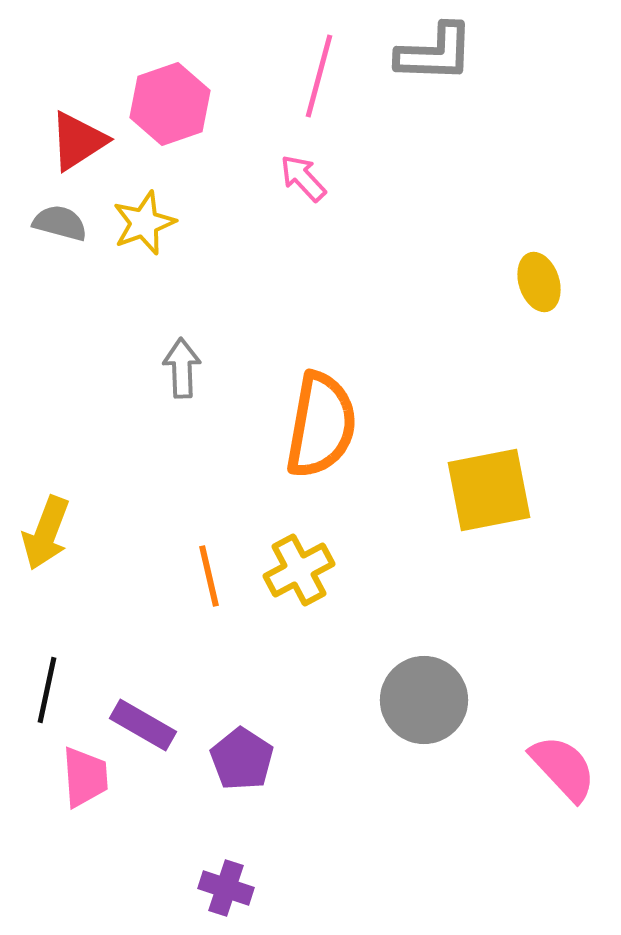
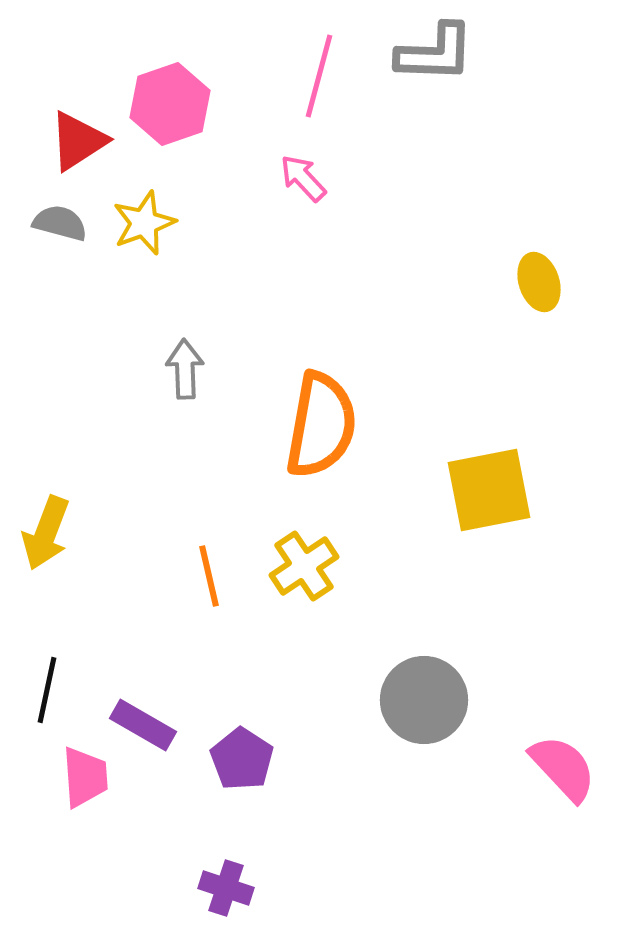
gray arrow: moved 3 px right, 1 px down
yellow cross: moved 5 px right, 4 px up; rotated 6 degrees counterclockwise
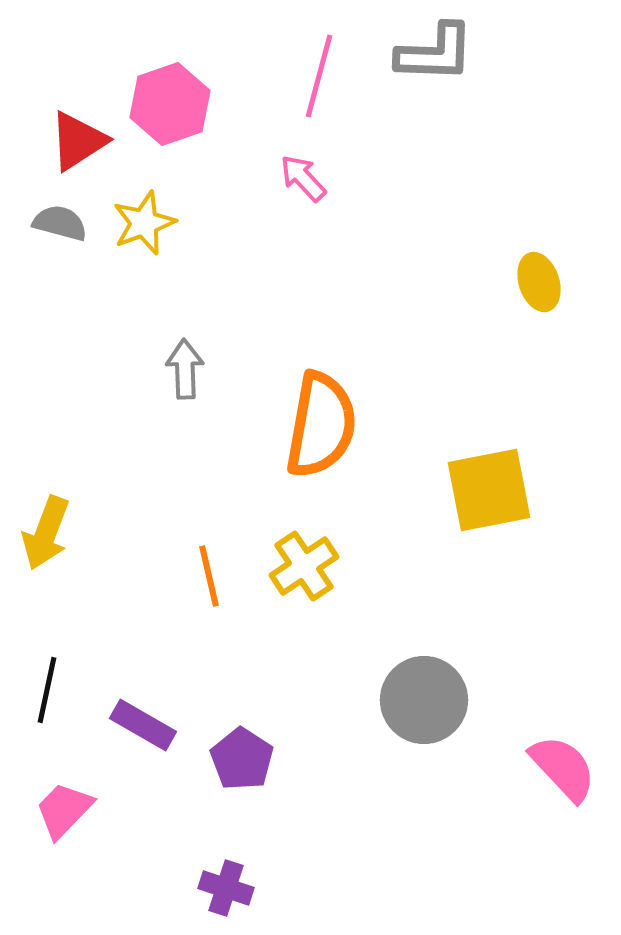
pink trapezoid: moved 21 px left, 33 px down; rotated 132 degrees counterclockwise
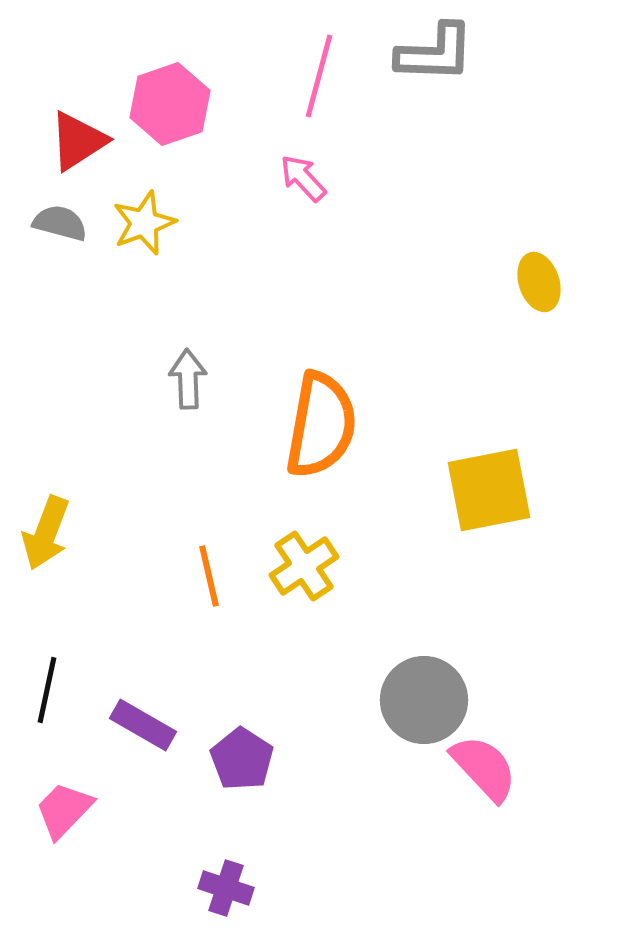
gray arrow: moved 3 px right, 10 px down
pink semicircle: moved 79 px left
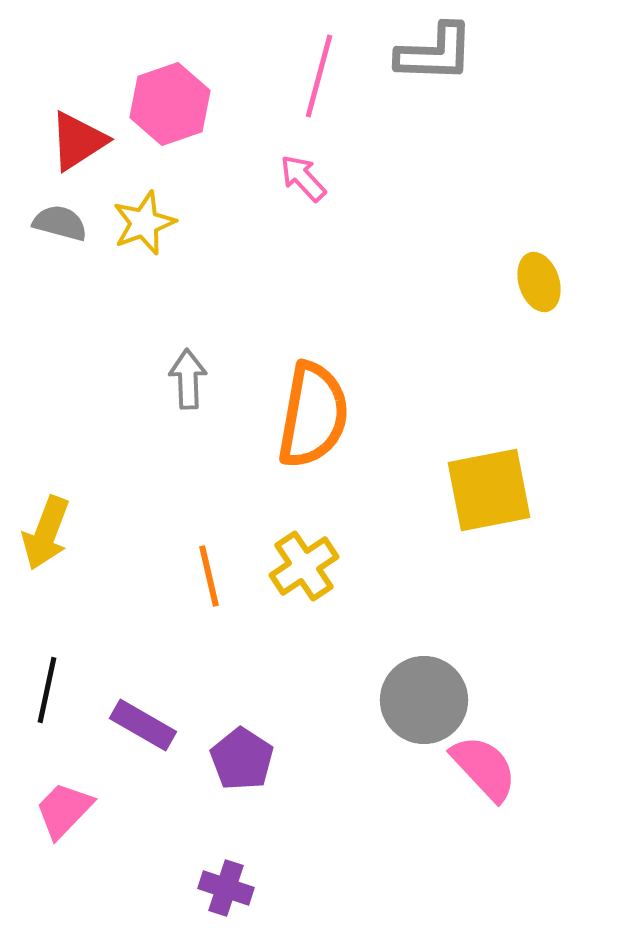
orange semicircle: moved 8 px left, 10 px up
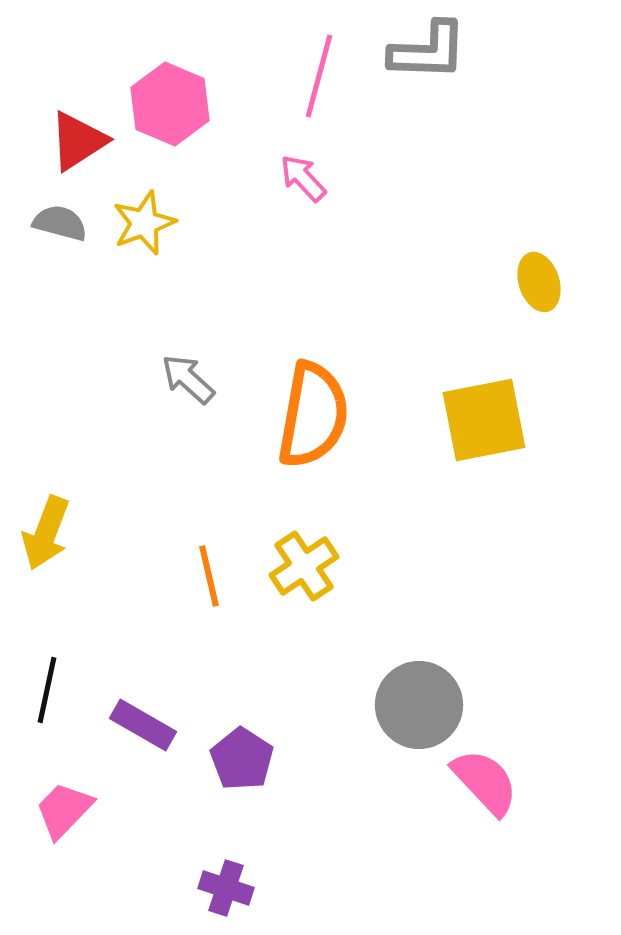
gray L-shape: moved 7 px left, 2 px up
pink hexagon: rotated 18 degrees counterclockwise
gray arrow: rotated 46 degrees counterclockwise
yellow square: moved 5 px left, 70 px up
gray circle: moved 5 px left, 5 px down
pink semicircle: moved 1 px right, 14 px down
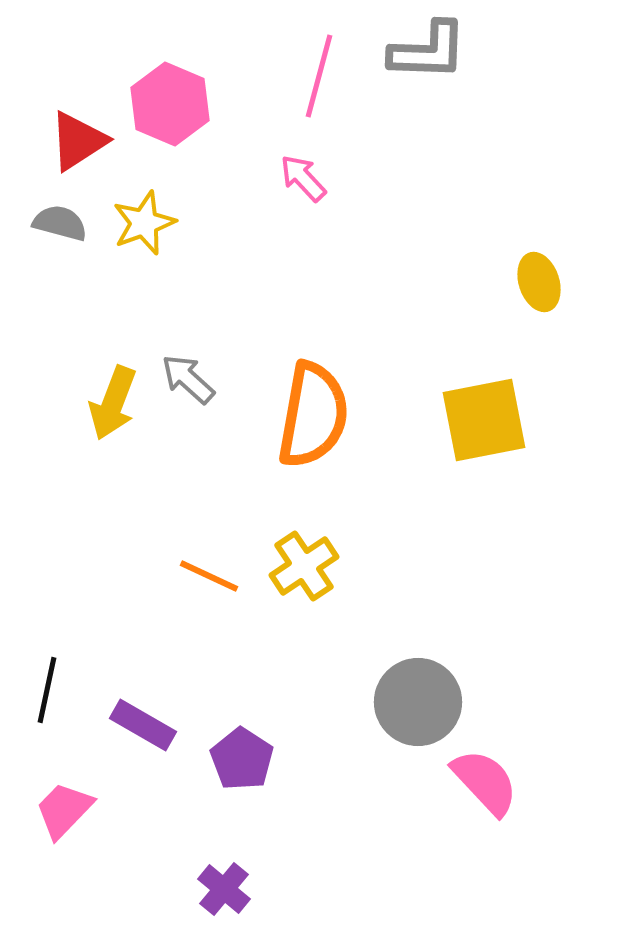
yellow arrow: moved 67 px right, 130 px up
orange line: rotated 52 degrees counterclockwise
gray circle: moved 1 px left, 3 px up
purple cross: moved 2 px left, 1 px down; rotated 22 degrees clockwise
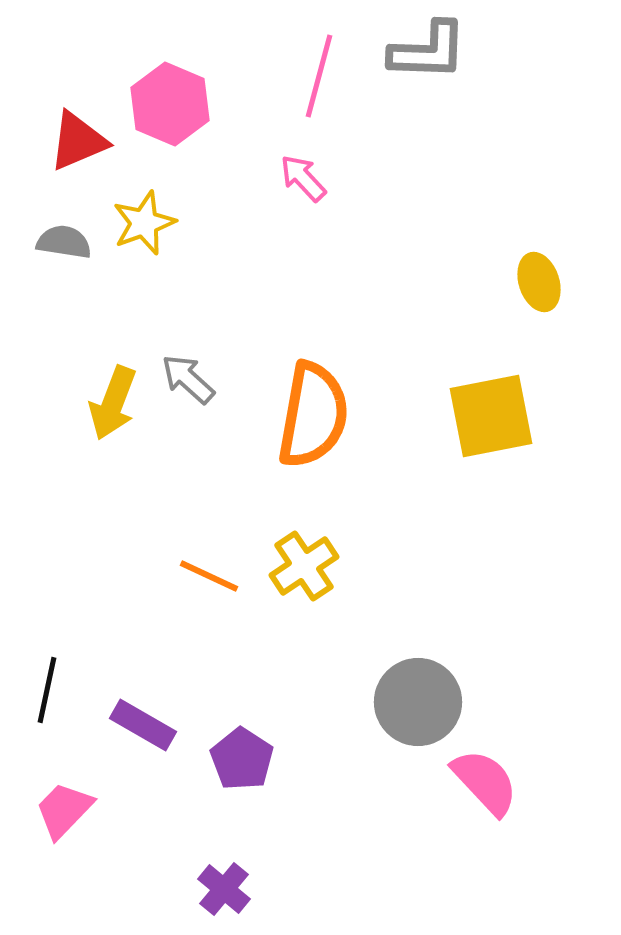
red triangle: rotated 10 degrees clockwise
gray semicircle: moved 4 px right, 19 px down; rotated 6 degrees counterclockwise
yellow square: moved 7 px right, 4 px up
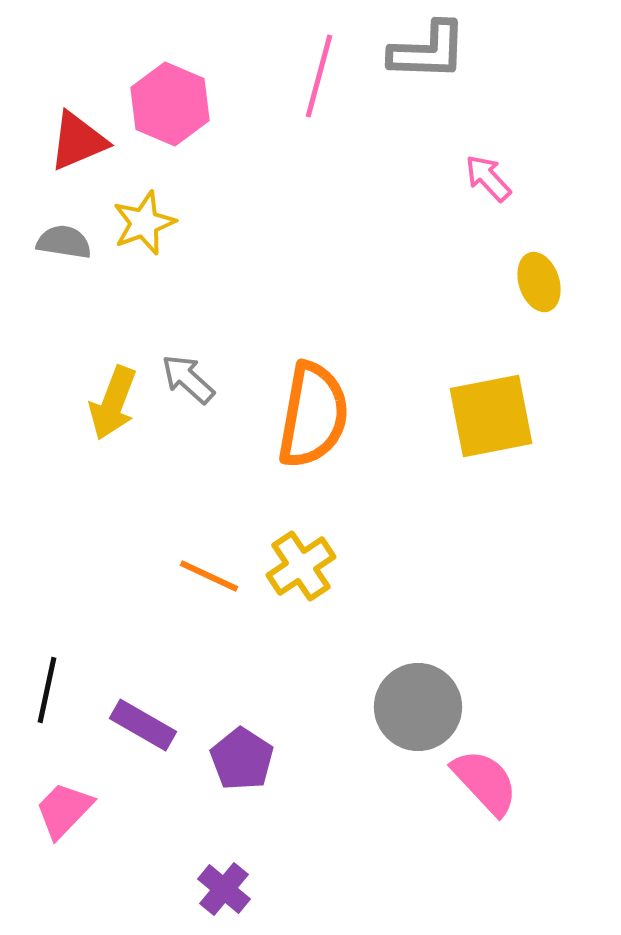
pink arrow: moved 185 px right
yellow cross: moved 3 px left
gray circle: moved 5 px down
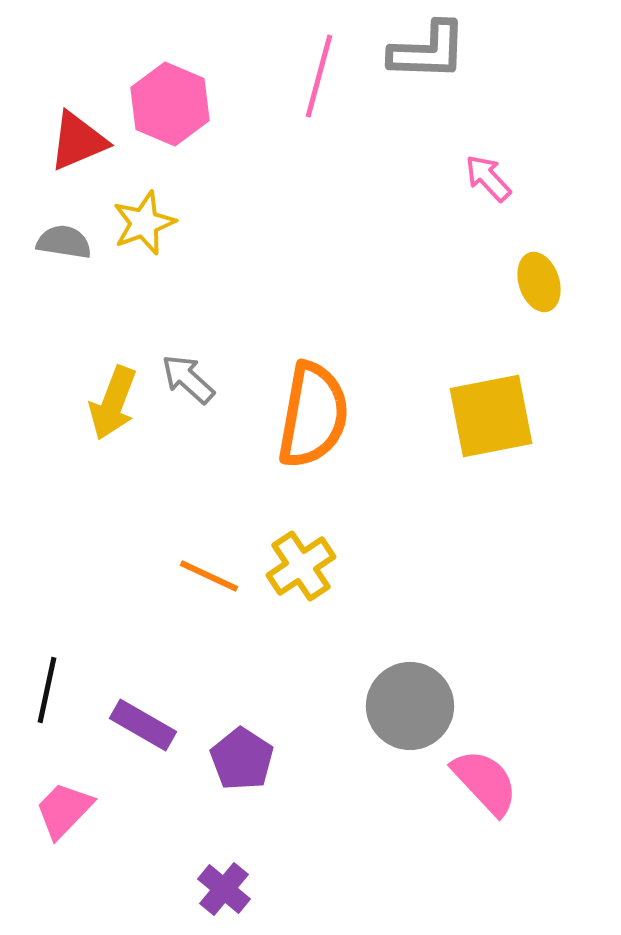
gray circle: moved 8 px left, 1 px up
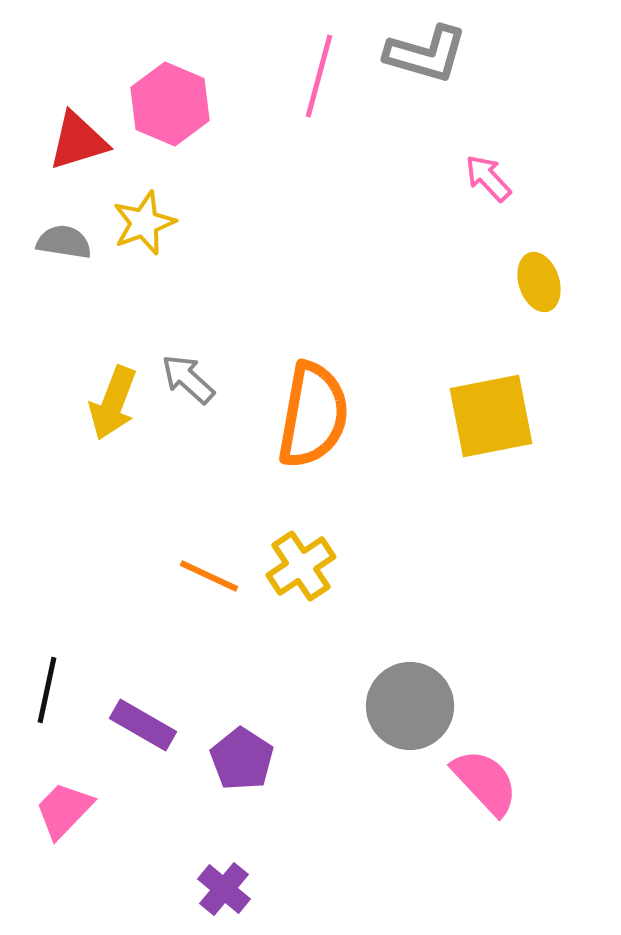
gray L-shape: moved 2 px left, 3 px down; rotated 14 degrees clockwise
red triangle: rotated 6 degrees clockwise
